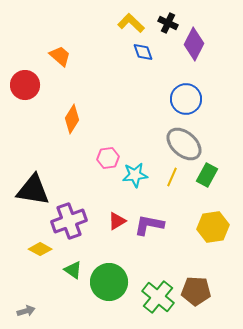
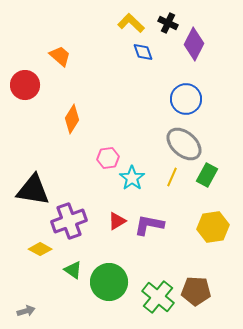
cyan star: moved 3 px left, 3 px down; rotated 30 degrees counterclockwise
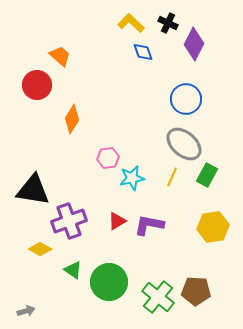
red circle: moved 12 px right
cyan star: rotated 25 degrees clockwise
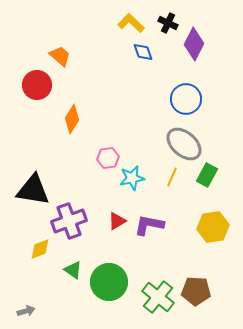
yellow diamond: rotated 50 degrees counterclockwise
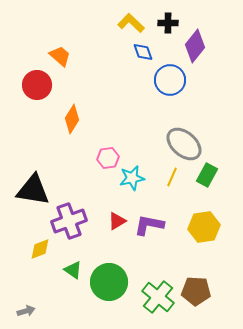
black cross: rotated 24 degrees counterclockwise
purple diamond: moved 1 px right, 2 px down; rotated 12 degrees clockwise
blue circle: moved 16 px left, 19 px up
yellow hexagon: moved 9 px left
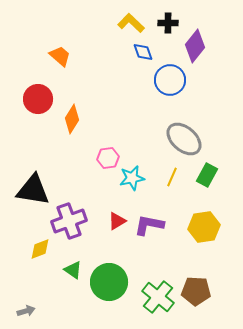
red circle: moved 1 px right, 14 px down
gray ellipse: moved 5 px up
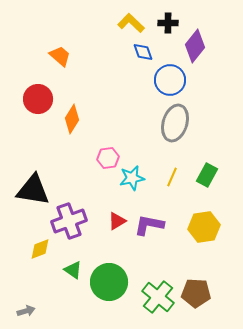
gray ellipse: moved 9 px left, 16 px up; rotated 66 degrees clockwise
brown pentagon: moved 2 px down
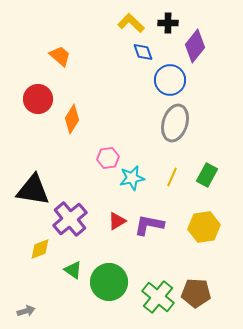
purple cross: moved 1 px right, 2 px up; rotated 20 degrees counterclockwise
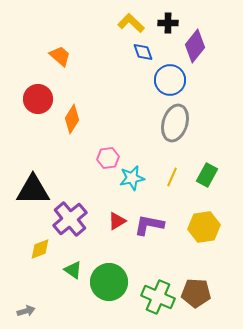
black triangle: rotated 9 degrees counterclockwise
green cross: rotated 16 degrees counterclockwise
